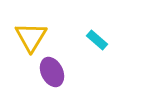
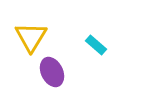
cyan rectangle: moved 1 px left, 5 px down
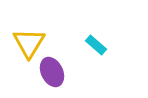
yellow triangle: moved 2 px left, 6 px down
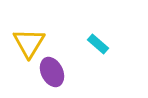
cyan rectangle: moved 2 px right, 1 px up
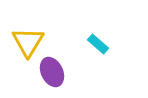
yellow triangle: moved 1 px left, 1 px up
